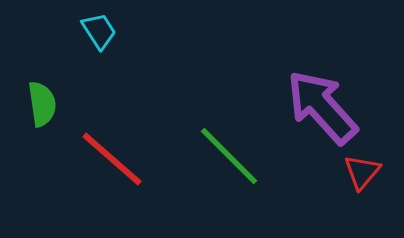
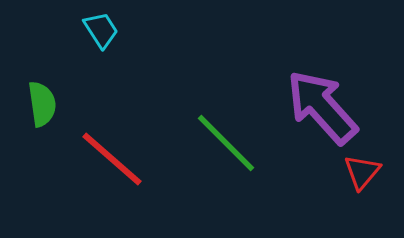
cyan trapezoid: moved 2 px right, 1 px up
green line: moved 3 px left, 13 px up
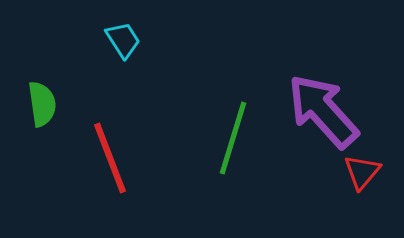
cyan trapezoid: moved 22 px right, 10 px down
purple arrow: moved 1 px right, 4 px down
green line: moved 7 px right, 5 px up; rotated 62 degrees clockwise
red line: moved 2 px left, 1 px up; rotated 28 degrees clockwise
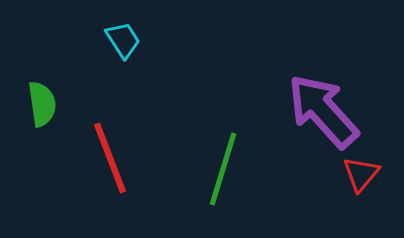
green line: moved 10 px left, 31 px down
red triangle: moved 1 px left, 2 px down
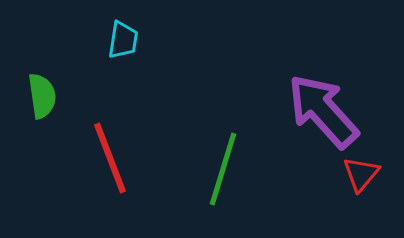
cyan trapezoid: rotated 42 degrees clockwise
green semicircle: moved 8 px up
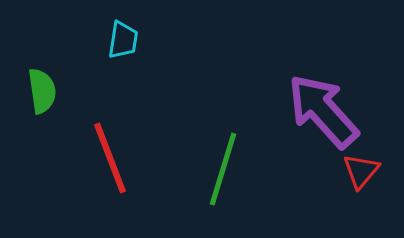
green semicircle: moved 5 px up
red triangle: moved 3 px up
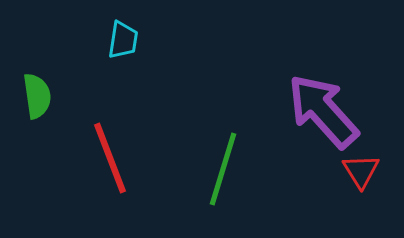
green semicircle: moved 5 px left, 5 px down
red triangle: rotated 12 degrees counterclockwise
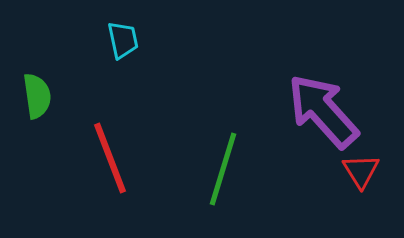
cyan trapezoid: rotated 21 degrees counterclockwise
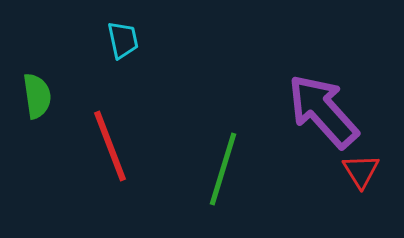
red line: moved 12 px up
